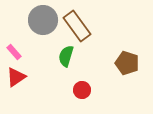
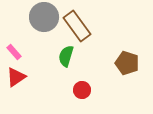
gray circle: moved 1 px right, 3 px up
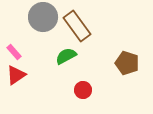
gray circle: moved 1 px left
green semicircle: rotated 45 degrees clockwise
red triangle: moved 2 px up
red circle: moved 1 px right
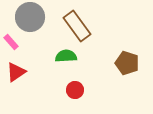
gray circle: moved 13 px left
pink rectangle: moved 3 px left, 10 px up
green semicircle: rotated 25 degrees clockwise
red triangle: moved 3 px up
red circle: moved 8 px left
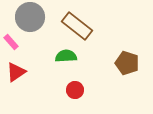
brown rectangle: rotated 16 degrees counterclockwise
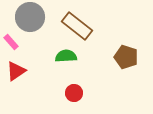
brown pentagon: moved 1 px left, 6 px up
red triangle: moved 1 px up
red circle: moved 1 px left, 3 px down
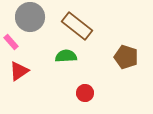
red triangle: moved 3 px right
red circle: moved 11 px right
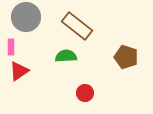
gray circle: moved 4 px left
pink rectangle: moved 5 px down; rotated 42 degrees clockwise
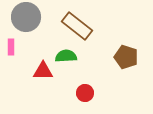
red triangle: moved 24 px right; rotated 35 degrees clockwise
